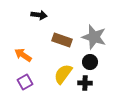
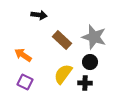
brown rectangle: rotated 24 degrees clockwise
purple square: rotated 35 degrees counterclockwise
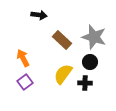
orange arrow: moved 3 px down; rotated 30 degrees clockwise
purple square: rotated 28 degrees clockwise
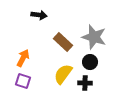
brown rectangle: moved 1 px right, 2 px down
orange arrow: rotated 54 degrees clockwise
purple square: moved 2 px left, 1 px up; rotated 35 degrees counterclockwise
